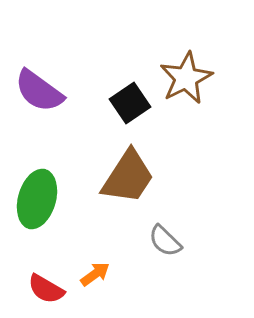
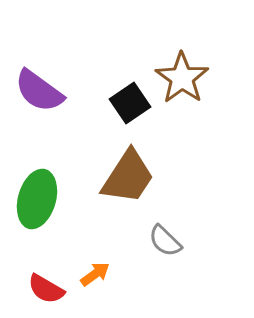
brown star: moved 4 px left; rotated 10 degrees counterclockwise
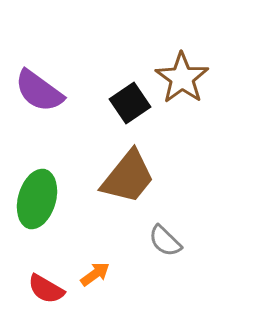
brown trapezoid: rotated 6 degrees clockwise
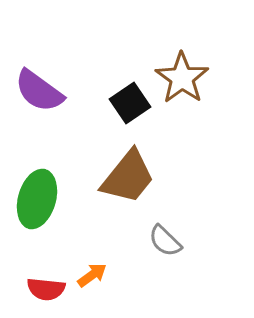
orange arrow: moved 3 px left, 1 px down
red semicircle: rotated 24 degrees counterclockwise
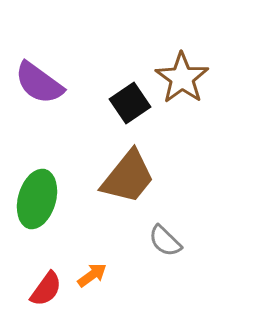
purple semicircle: moved 8 px up
red semicircle: rotated 60 degrees counterclockwise
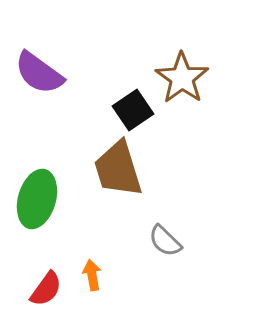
purple semicircle: moved 10 px up
black square: moved 3 px right, 7 px down
brown trapezoid: moved 10 px left, 8 px up; rotated 124 degrees clockwise
orange arrow: rotated 64 degrees counterclockwise
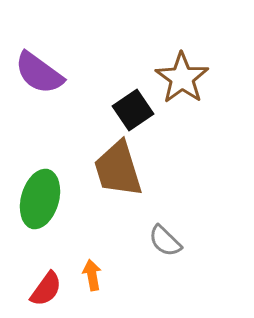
green ellipse: moved 3 px right
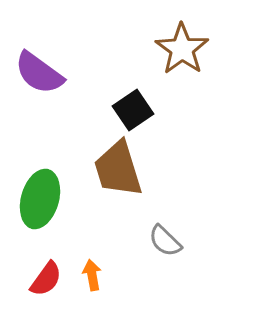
brown star: moved 29 px up
red semicircle: moved 10 px up
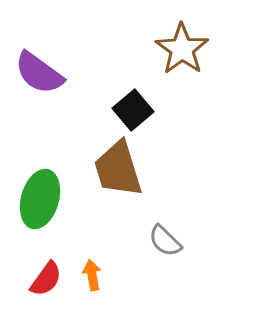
black square: rotated 6 degrees counterclockwise
